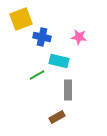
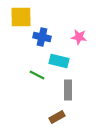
yellow square: moved 2 px up; rotated 20 degrees clockwise
green line: rotated 56 degrees clockwise
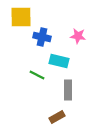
pink star: moved 1 px left, 1 px up
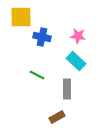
cyan rectangle: moved 17 px right; rotated 30 degrees clockwise
gray rectangle: moved 1 px left, 1 px up
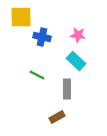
pink star: moved 1 px up
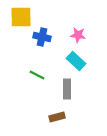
brown rectangle: rotated 14 degrees clockwise
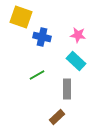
yellow square: rotated 20 degrees clockwise
green line: rotated 56 degrees counterclockwise
brown rectangle: rotated 28 degrees counterclockwise
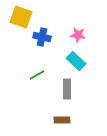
brown rectangle: moved 5 px right, 3 px down; rotated 42 degrees clockwise
